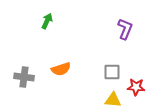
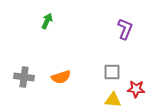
orange semicircle: moved 8 px down
red star: moved 2 px down
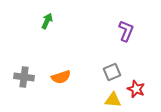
purple L-shape: moved 1 px right, 2 px down
gray square: rotated 24 degrees counterclockwise
red star: rotated 18 degrees clockwise
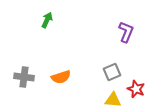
green arrow: moved 1 px up
purple L-shape: moved 1 px down
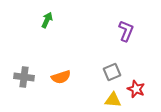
purple L-shape: moved 1 px up
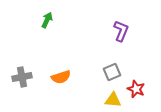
purple L-shape: moved 5 px left
gray cross: moved 2 px left; rotated 18 degrees counterclockwise
